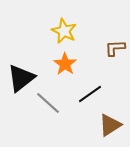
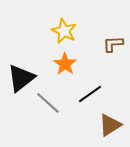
brown L-shape: moved 2 px left, 4 px up
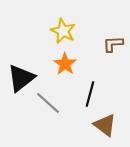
yellow star: moved 1 px left
black line: rotated 40 degrees counterclockwise
brown triangle: moved 5 px left; rotated 50 degrees counterclockwise
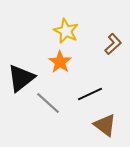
yellow star: moved 3 px right
brown L-shape: rotated 140 degrees clockwise
orange star: moved 5 px left, 2 px up
black line: rotated 50 degrees clockwise
